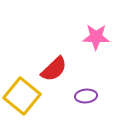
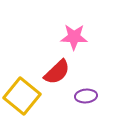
pink star: moved 22 px left
red semicircle: moved 3 px right, 3 px down
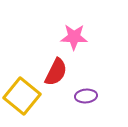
red semicircle: moved 1 px left; rotated 20 degrees counterclockwise
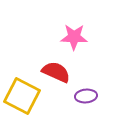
red semicircle: rotated 92 degrees counterclockwise
yellow square: rotated 12 degrees counterclockwise
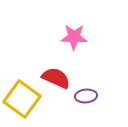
red semicircle: moved 6 px down
yellow square: moved 3 px down; rotated 9 degrees clockwise
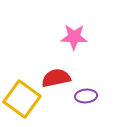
red semicircle: rotated 36 degrees counterclockwise
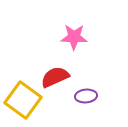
red semicircle: moved 1 px left, 1 px up; rotated 12 degrees counterclockwise
yellow square: moved 1 px right, 1 px down
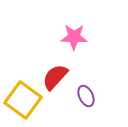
red semicircle: rotated 24 degrees counterclockwise
purple ellipse: rotated 70 degrees clockwise
